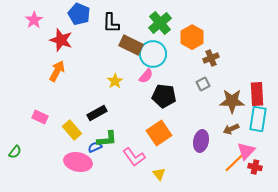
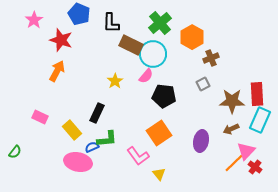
black rectangle: rotated 36 degrees counterclockwise
cyan rectangle: moved 2 px right, 1 px down; rotated 15 degrees clockwise
blue semicircle: moved 3 px left
pink L-shape: moved 4 px right, 1 px up
red cross: rotated 24 degrees clockwise
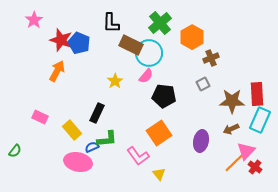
blue pentagon: moved 29 px down
cyan circle: moved 4 px left, 1 px up
green semicircle: moved 1 px up
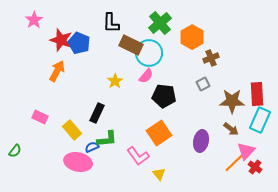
brown arrow: rotated 119 degrees counterclockwise
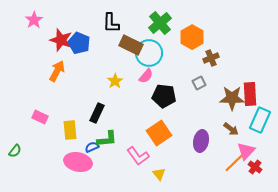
gray square: moved 4 px left, 1 px up
red rectangle: moved 7 px left
brown star: moved 3 px up
yellow rectangle: moved 2 px left; rotated 36 degrees clockwise
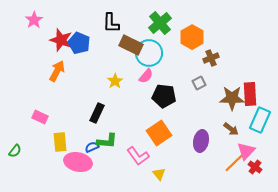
yellow rectangle: moved 10 px left, 12 px down
green L-shape: moved 2 px down; rotated 10 degrees clockwise
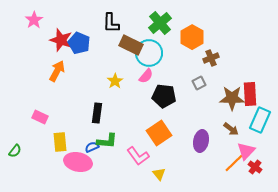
black rectangle: rotated 18 degrees counterclockwise
